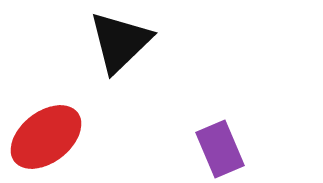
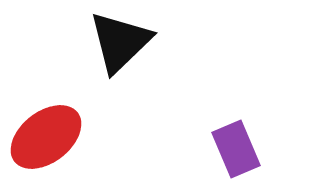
purple rectangle: moved 16 px right
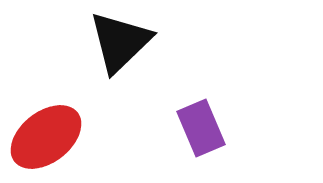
purple rectangle: moved 35 px left, 21 px up
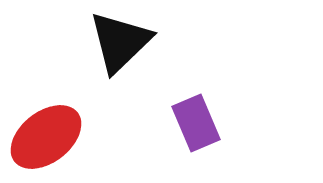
purple rectangle: moved 5 px left, 5 px up
